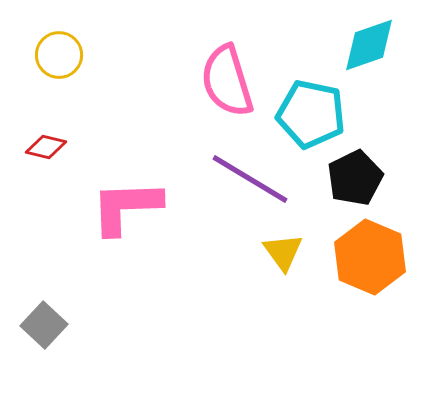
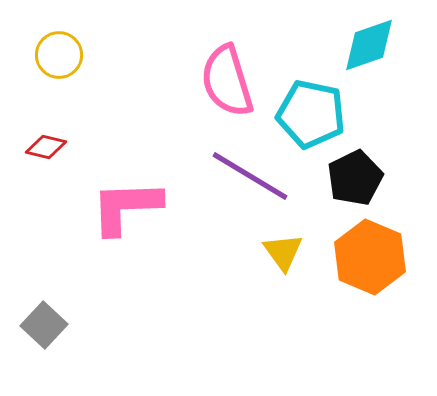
purple line: moved 3 px up
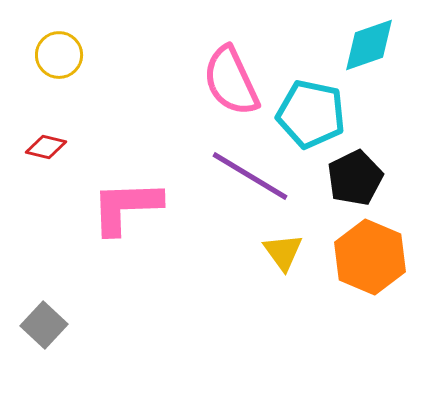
pink semicircle: moved 4 px right; rotated 8 degrees counterclockwise
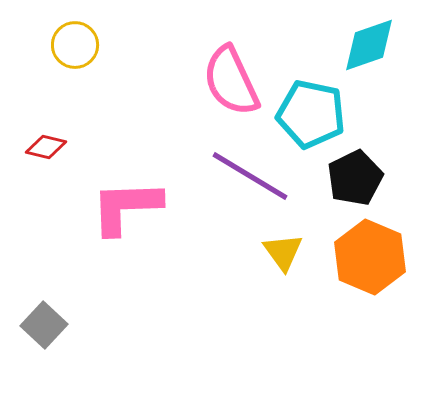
yellow circle: moved 16 px right, 10 px up
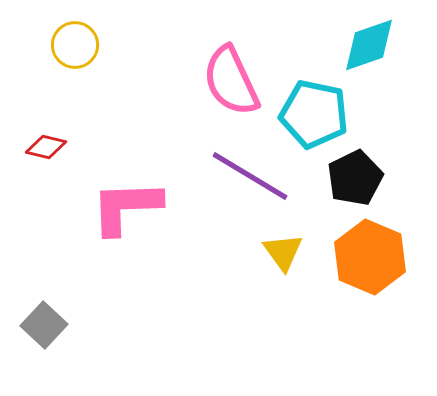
cyan pentagon: moved 3 px right
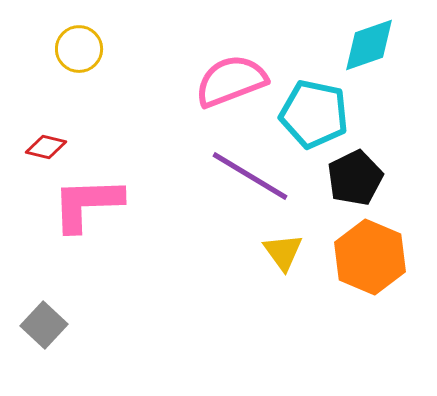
yellow circle: moved 4 px right, 4 px down
pink semicircle: rotated 94 degrees clockwise
pink L-shape: moved 39 px left, 3 px up
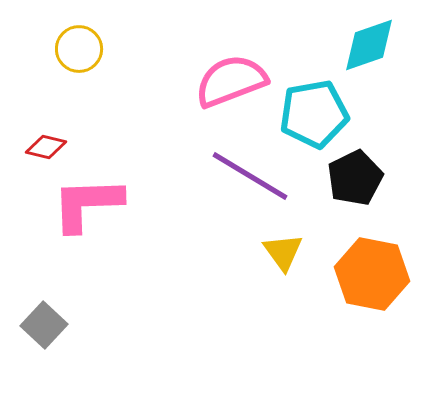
cyan pentagon: rotated 22 degrees counterclockwise
orange hexagon: moved 2 px right, 17 px down; rotated 12 degrees counterclockwise
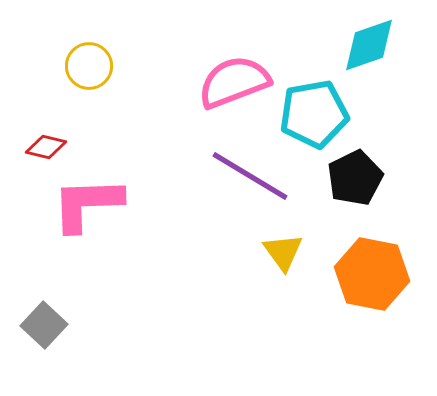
yellow circle: moved 10 px right, 17 px down
pink semicircle: moved 3 px right, 1 px down
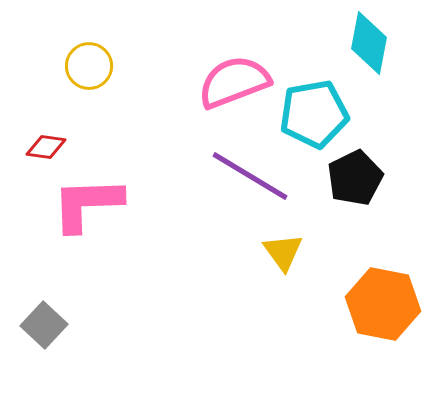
cyan diamond: moved 2 px up; rotated 60 degrees counterclockwise
red diamond: rotated 6 degrees counterclockwise
orange hexagon: moved 11 px right, 30 px down
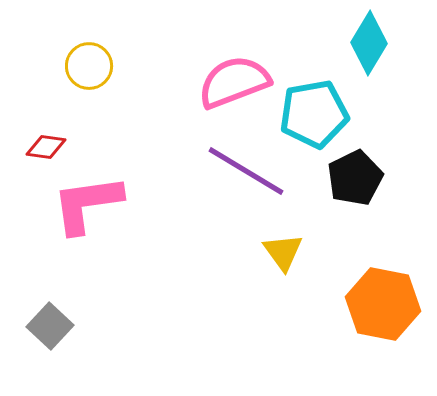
cyan diamond: rotated 20 degrees clockwise
purple line: moved 4 px left, 5 px up
pink L-shape: rotated 6 degrees counterclockwise
gray square: moved 6 px right, 1 px down
